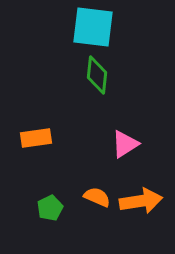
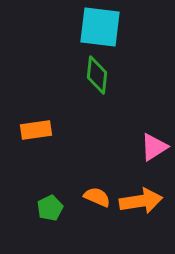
cyan square: moved 7 px right
orange rectangle: moved 8 px up
pink triangle: moved 29 px right, 3 px down
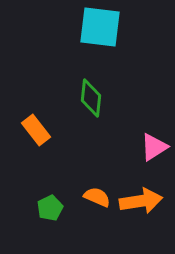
green diamond: moved 6 px left, 23 px down
orange rectangle: rotated 60 degrees clockwise
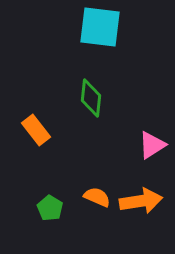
pink triangle: moved 2 px left, 2 px up
green pentagon: rotated 15 degrees counterclockwise
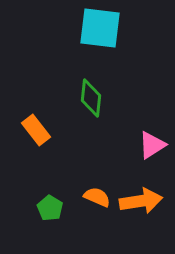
cyan square: moved 1 px down
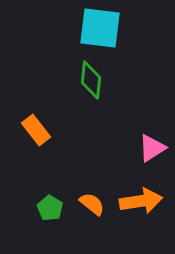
green diamond: moved 18 px up
pink triangle: moved 3 px down
orange semicircle: moved 5 px left, 7 px down; rotated 16 degrees clockwise
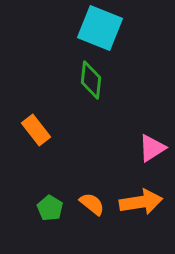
cyan square: rotated 15 degrees clockwise
orange arrow: moved 1 px down
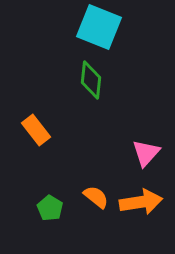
cyan square: moved 1 px left, 1 px up
pink triangle: moved 6 px left, 5 px down; rotated 16 degrees counterclockwise
orange semicircle: moved 4 px right, 7 px up
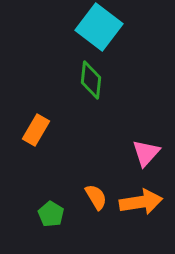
cyan square: rotated 15 degrees clockwise
orange rectangle: rotated 68 degrees clockwise
orange semicircle: rotated 20 degrees clockwise
green pentagon: moved 1 px right, 6 px down
